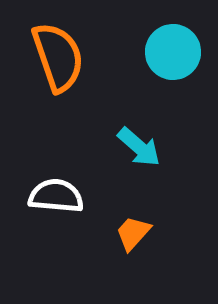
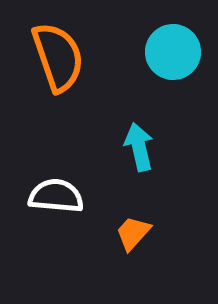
cyan arrow: rotated 144 degrees counterclockwise
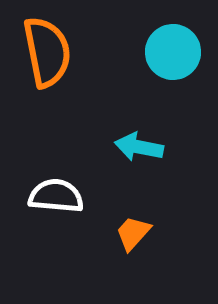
orange semicircle: moved 11 px left, 5 px up; rotated 8 degrees clockwise
cyan arrow: rotated 66 degrees counterclockwise
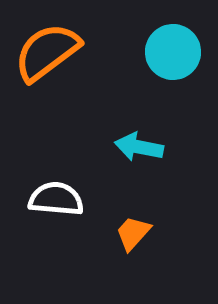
orange semicircle: rotated 116 degrees counterclockwise
white semicircle: moved 3 px down
